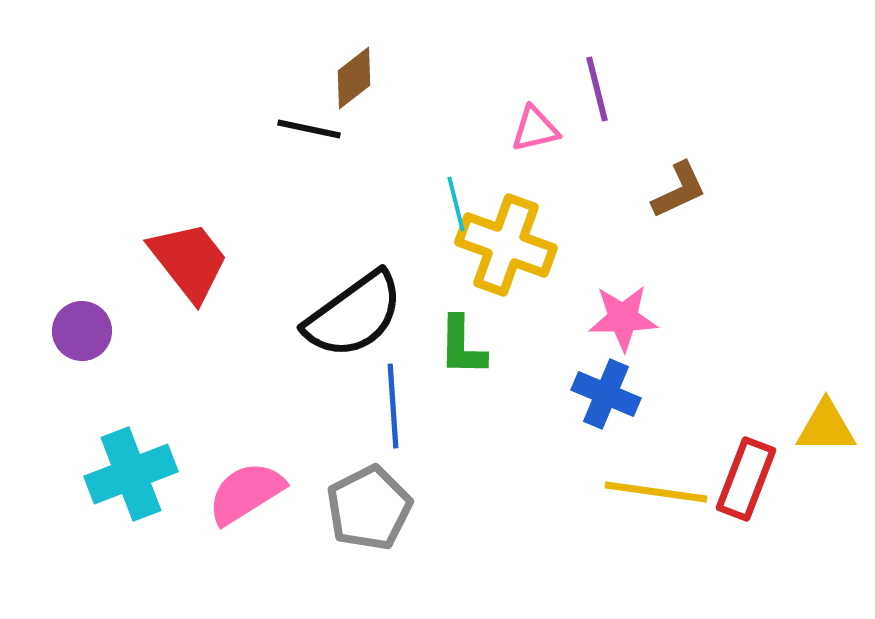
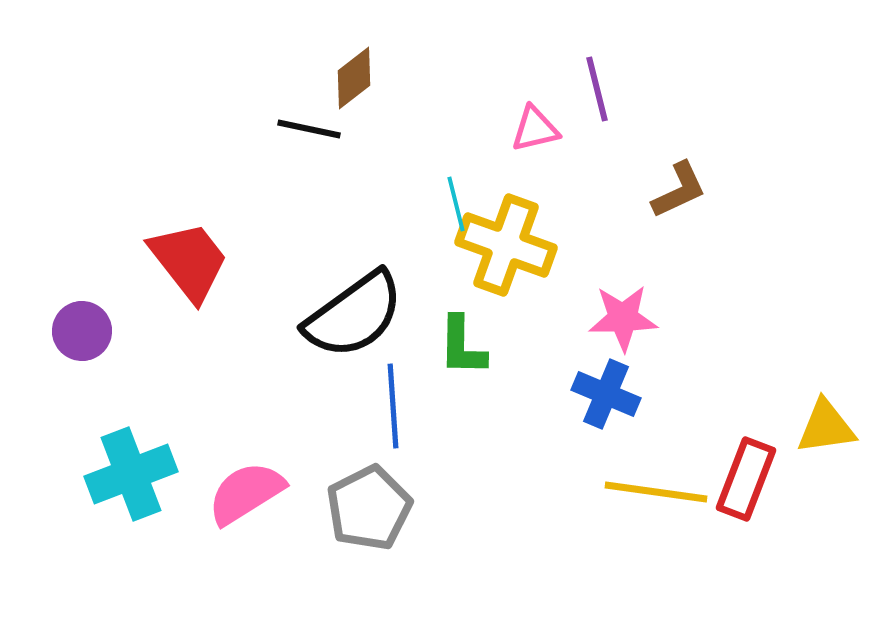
yellow triangle: rotated 8 degrees counterclockwise
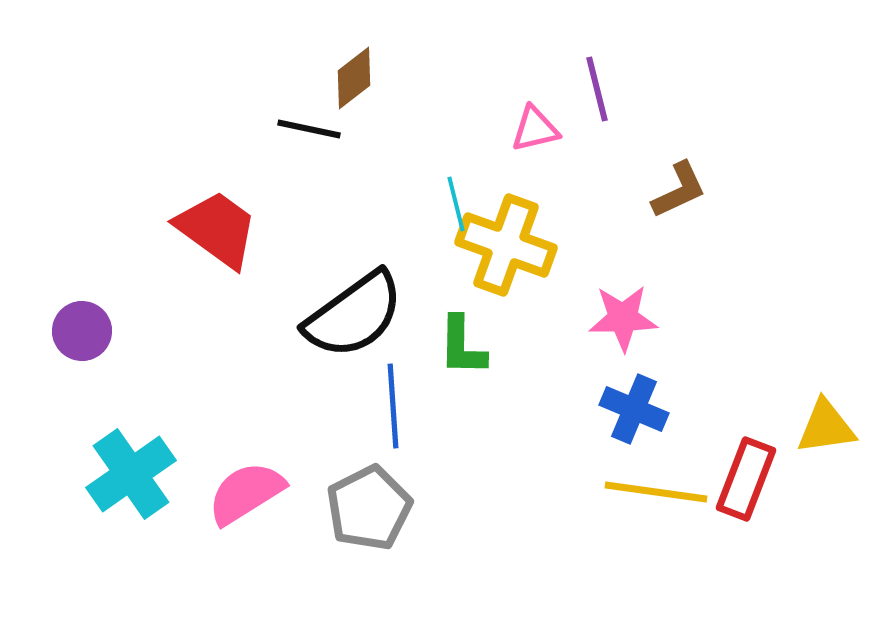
red trapezoid: moved 28 px right, 32 px up; rotated 16 degrees counterclockwise
blue cross: moved 28 px right, 15 px down
cyan cross: rotated 14 degrees counterclockwise
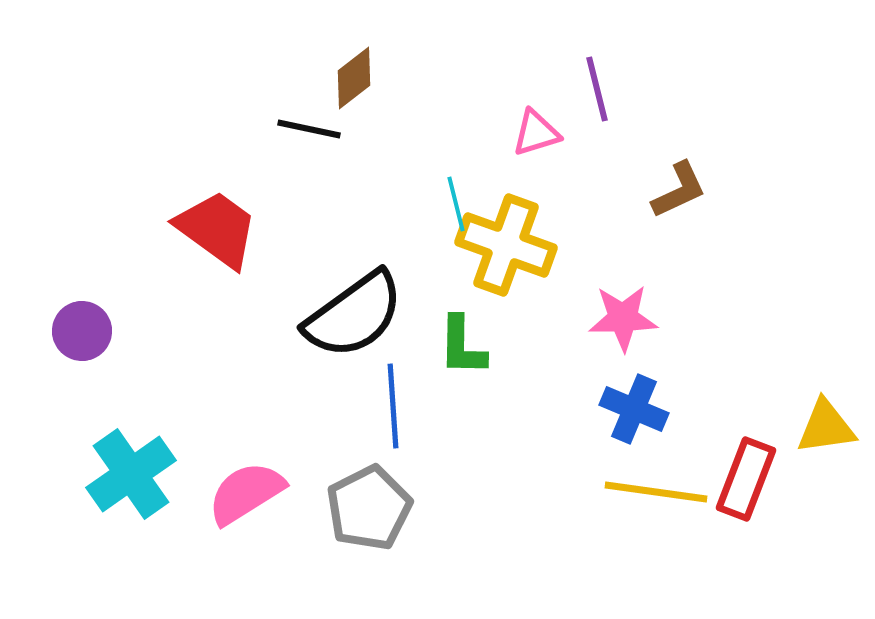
pink triangle: moved 1 px right, 4 px down; rotated 4 degrees counterclockwise
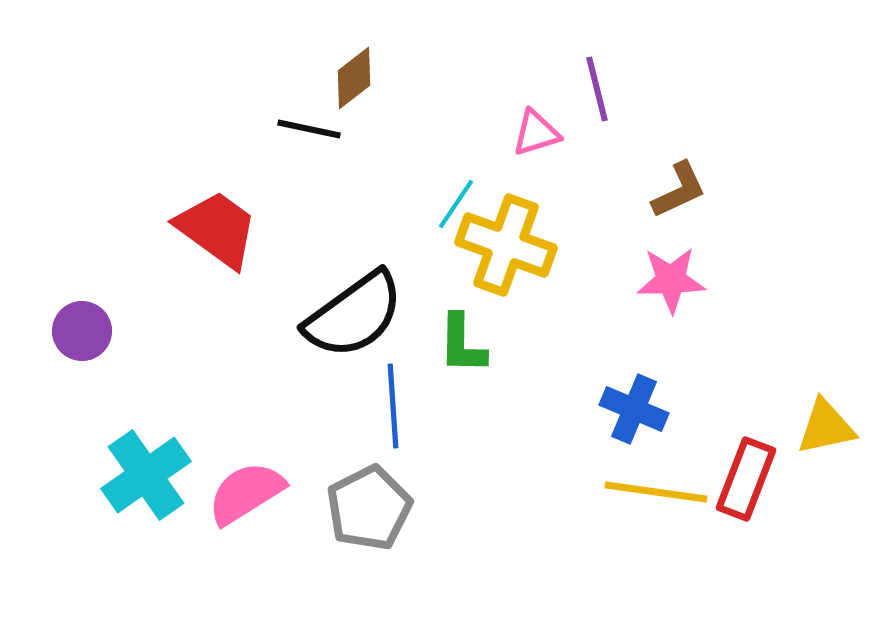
cyan line: rotated 48 degrees clockwise
pink star: moved 48 px right, 38 px up
green L-shape: moved 2 px up
yellow triangle: rotated 4 degrees counterclockwise
cyan cross: moved 15 px right, 1 px down
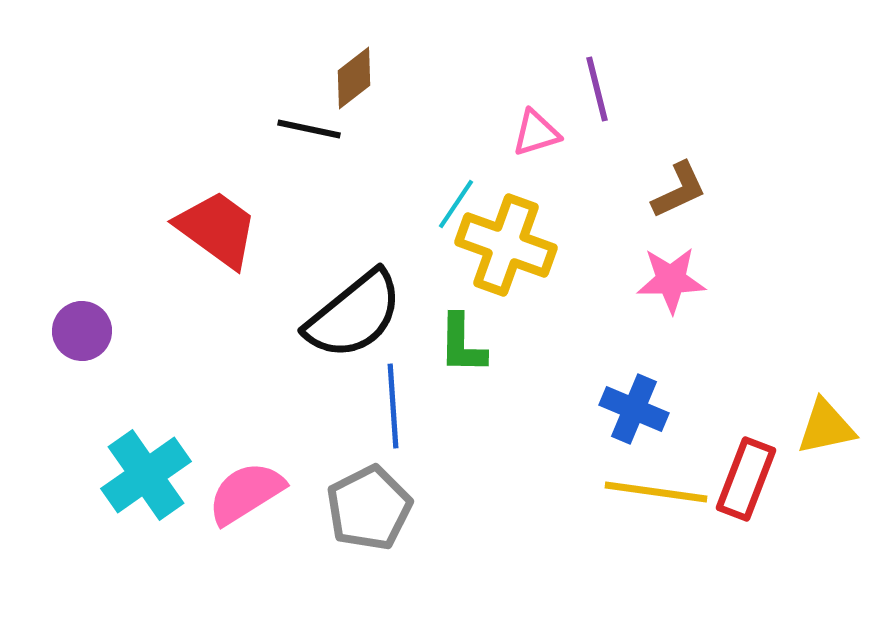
black semicircle: rotated 3 degrees counterclockwise
